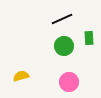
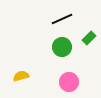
green rectangle: rotated 48 degrees clockwise
green circle: moved 2 px left, 1 px down
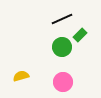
green rectangle: moved 9 px left, 3 px up
pink circle: moved 6 px left
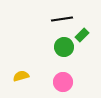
black line: rotated 15 degrees clockwise
green rectangle: moved 2 px right
green circle: moved 2 px right
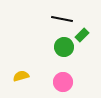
black line: rotated 20 degrees clockwise
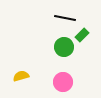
black line: moved 3 px right, 1 px up
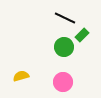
black line: rotated 15 degrees clockwise
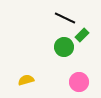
yellow semicircle: moved 5 px right, 4 px down
pink circle: moved 16 px right
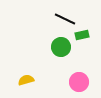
black line: moved 1 px down
green rectangle: rotated 32 degrees clockwise
green circle: moved 3 px left
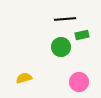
black line: rotated 30 degrees counterclockwise
yellow semicircle: moved 2 px left, 2 px up
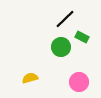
black line: rotated 40 degrees counterclockwise
green rectangle: moved 2 px down; rotated 40 degrees clockwise
yellow semicircle: moved 6 px right
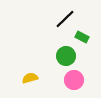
green circle: moved 5 px right, 9 px down
pink circle: moved 5 px left, 2 px up
